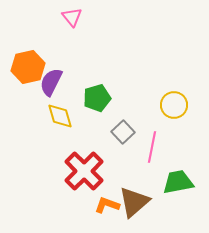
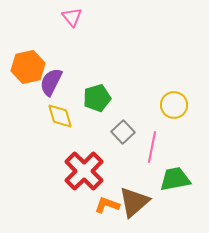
green trapezoid: moved 3 px left, 3 px up
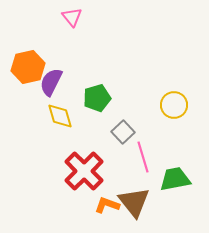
pink line: moved 9 px left, 10 px down; rotated 28 degrees counterclockwise
brown triangle: rotated 28 degrees counterclockwise
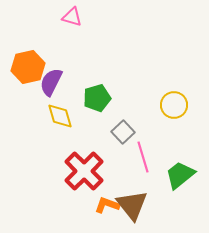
pink triangle: rotated 35 degrees counterclockwise
green trapezoid: moved 5 px right, 4 px up; rotated 28 degrees counterclockwise
brown triangle: moved 2 px left, 3 px down
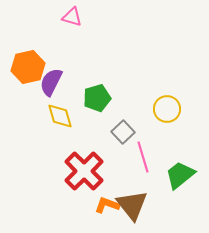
yellow circle: moved 7 px left, 4 px down
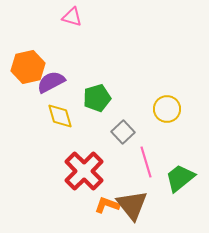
purple semicircle: rotated 36 degrees clockwise
pink line: moved 3 px right, 5 px down
green trapezoid: moved 3 px down
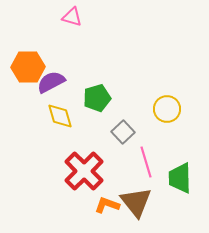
orange hexagon: rotated 12 degrees clockwise
green trapezoid: rotated 52 degrees counterclockwise
brown triangle: moved 4 px right, 3 px up
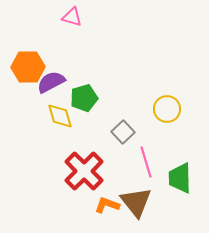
green pentagon: moved 13 px left
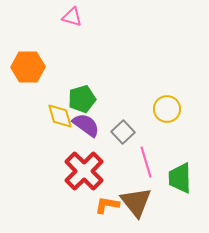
purple semicircle: moved 35 px right, 43 px down; rotated 64 degrees clockwise
green pentagon: moved 2 px left, 1 px down
orange L-shape: rotated 10 degrees counterclockwise
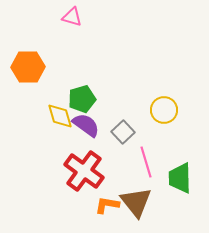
yellow circle: moved 3 px left, 1 px down
red cross: rotated 9 degrees counterclockwise
